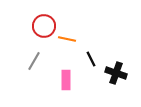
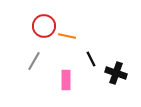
orange line: moved 3 px up
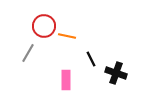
gray line: moved 6 px left, 8 px up
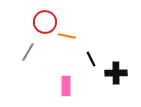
red circle: moved 1 px right, 4 px up
gray line: moved 1 px up
black cross: rotated 20 degrees counterclockwise
pink rectangle: moved 6 px down
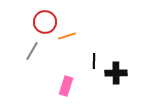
orange line: rotated 30 degrees counterclockwise
gray line: moved 4 px right, 1 px up
black line: moved 3 px right, 2 px down; rotated 28 degrees clockwise
pink rectangle: rotated 18 degrees clockwise
